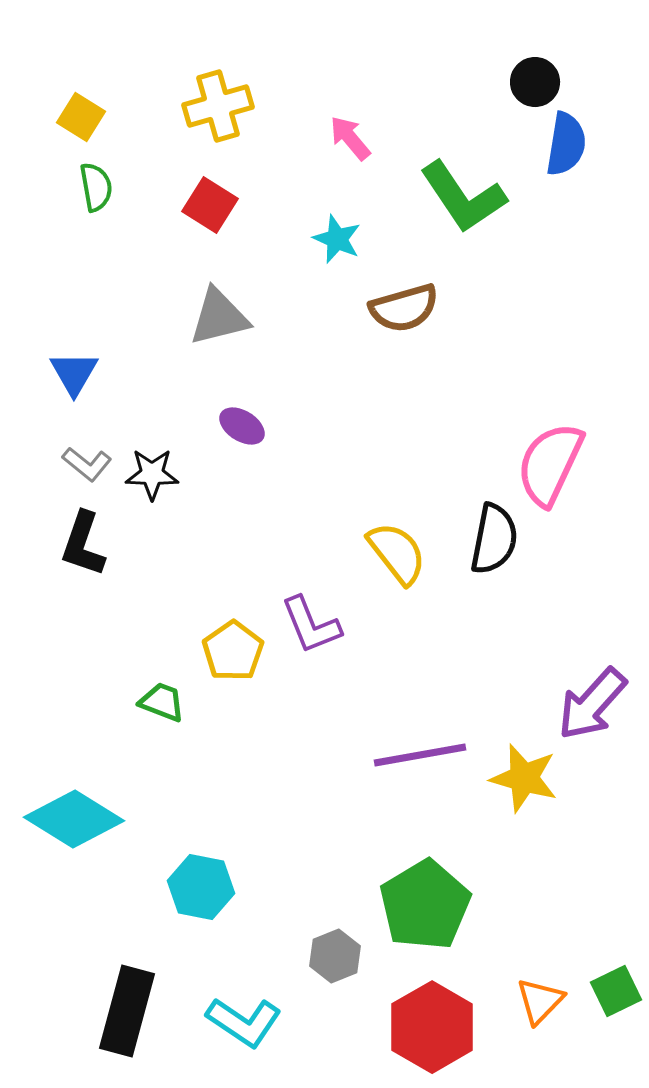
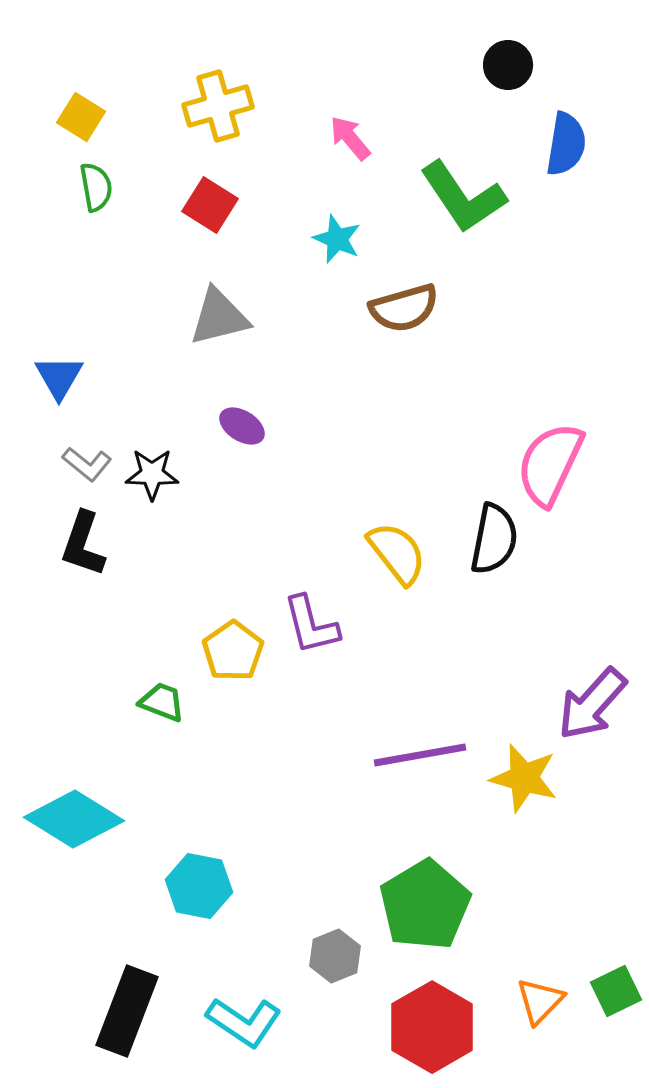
black circle: moved 27 px left, 17 px up
blue triangle: moved 15 px left, 4 px down
purple L-shape: rotated 8 degrees clockwise
cyan hexagon: moved 2 px left, 1 px up
black rectangle: rotated 6 degrees clockwise
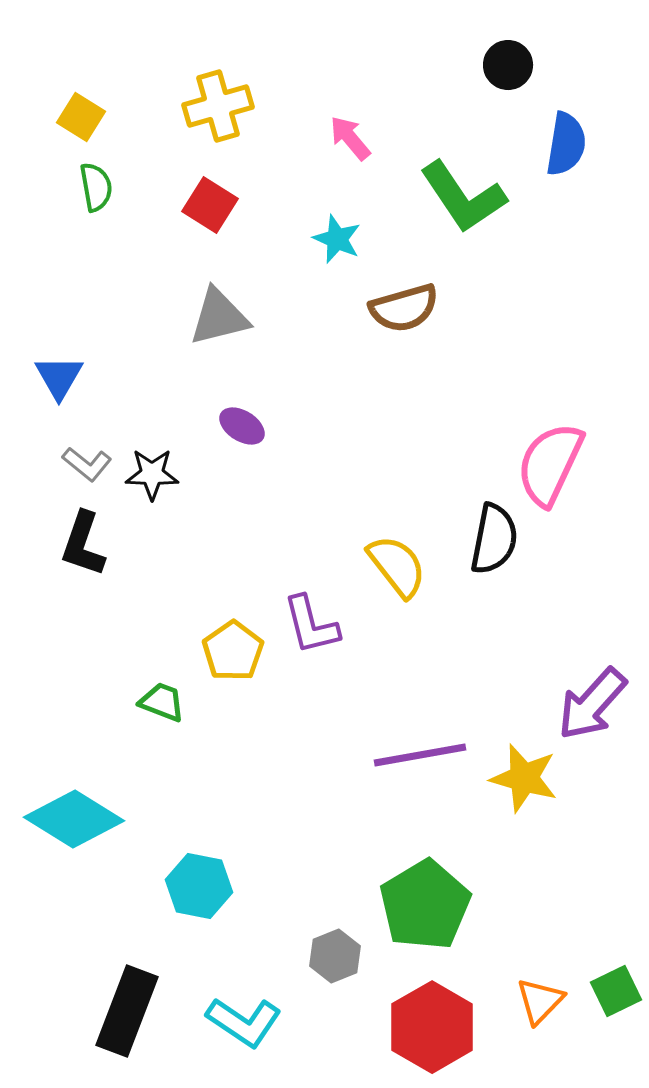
yellow semicircle: moved 13 px down
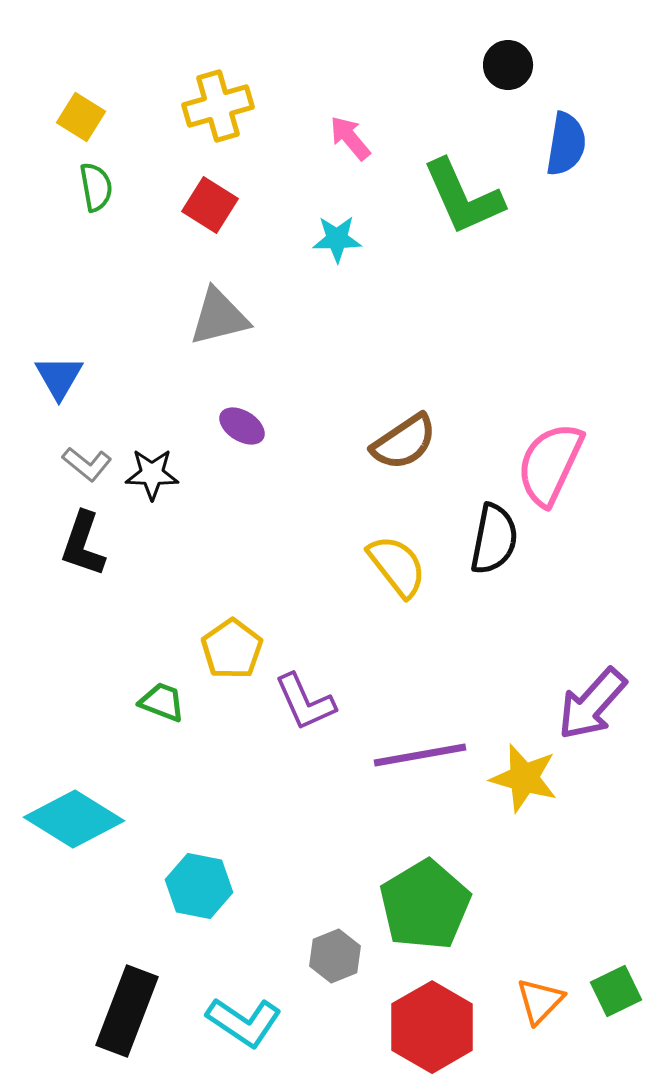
green L-shape: rotated 10 degrees clockwise
cyan star: rotated 24 degrees counterclockwise
brown semicircle: moved 134 px down; rotated 18 degrees counterclockwise
purple L-shape: moved 6 px left, 77 px down; rotated 10 degrees counterclockwise
yellow pentagon: moved 1 px left, 2 px up
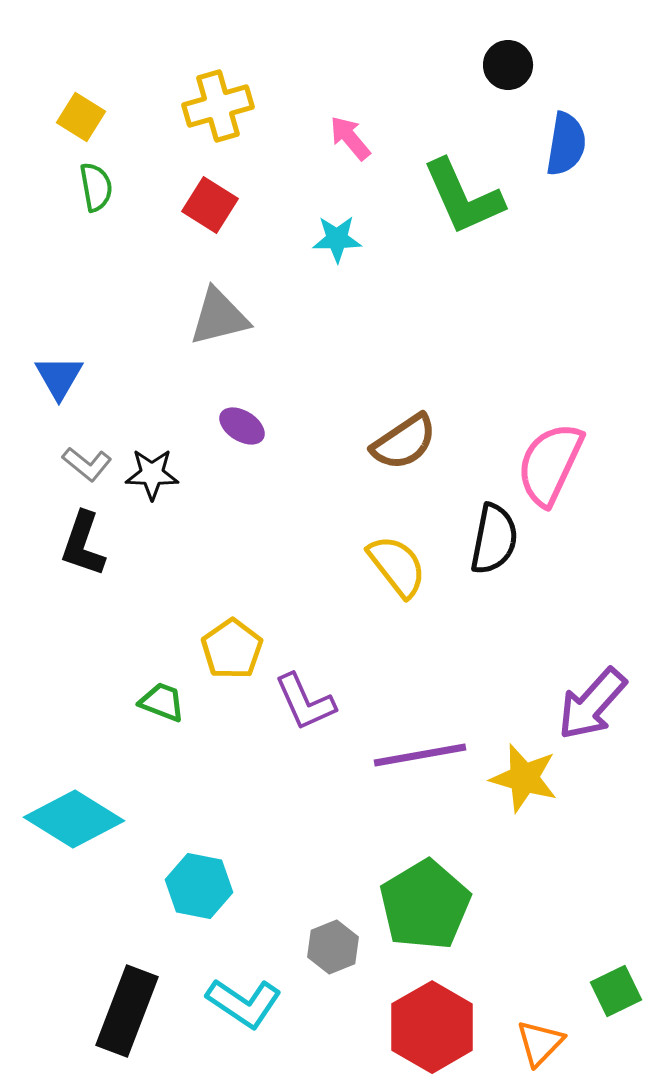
gray hexagon: moved 2 px left, 9 px up
orange triangle: moved 42 px down
cyan L-shape: moved 19 px up
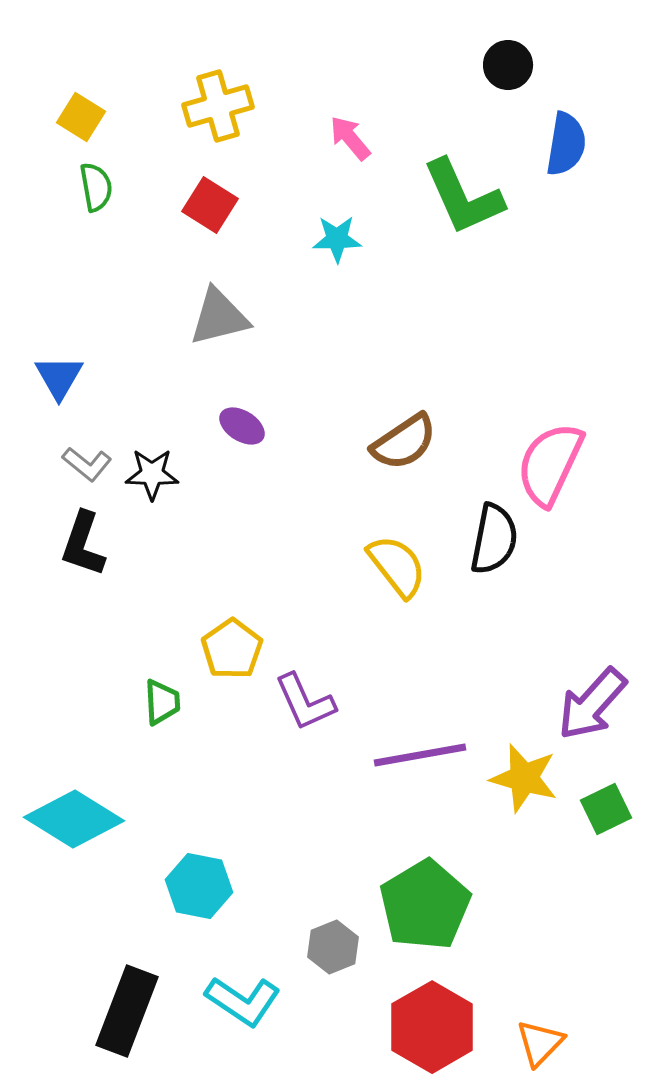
green trapezoid: rotated 66 degrees clockwise
green square: moved 10 px left, 182 px up
cyan L-shape: moved 1 px left, 2 px up
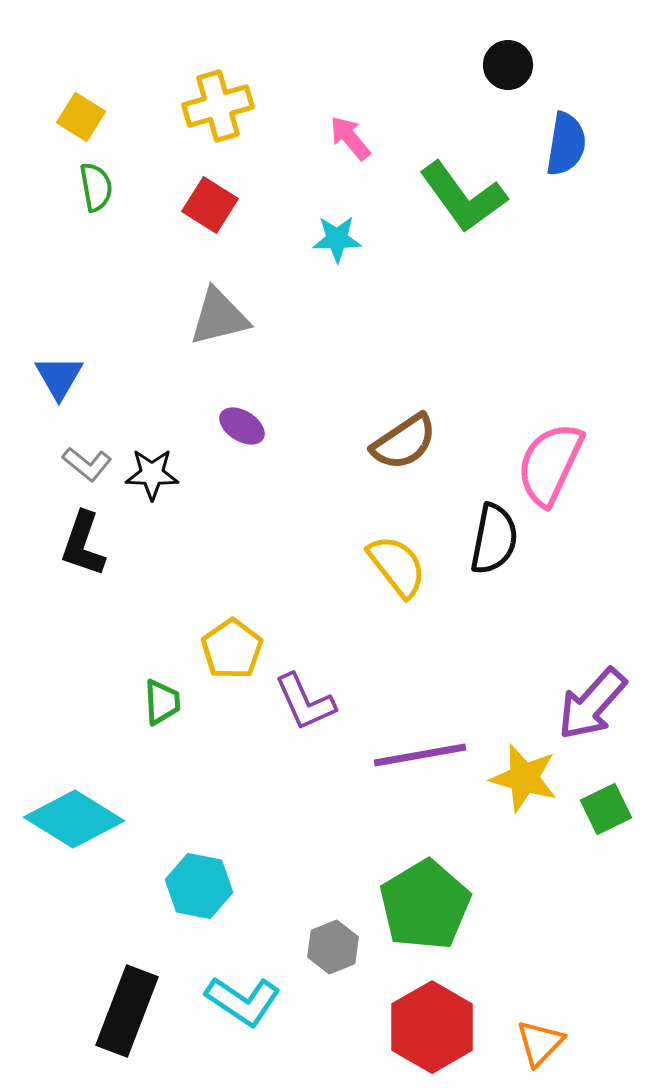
green L-shape: rotated 12 degrees counterclockwise
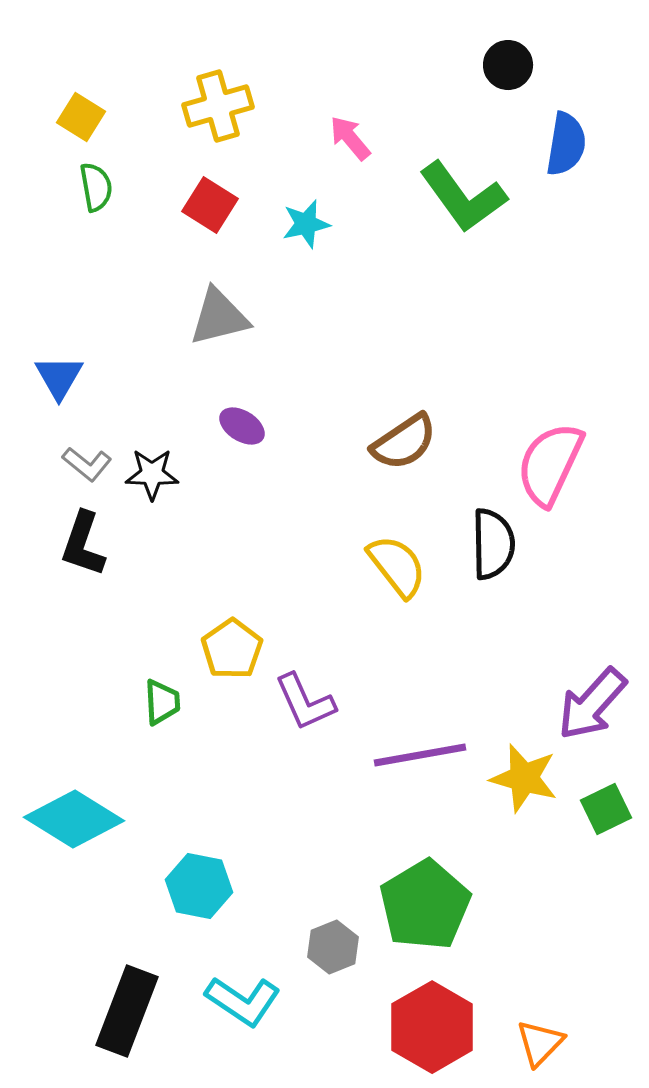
cyan star: moved 31 px left, 15 px up; rotated 12 degrees counterclockwise
black semicircle: moved 1 px left, 5 px down; rotated 12 degrees counterclockwise
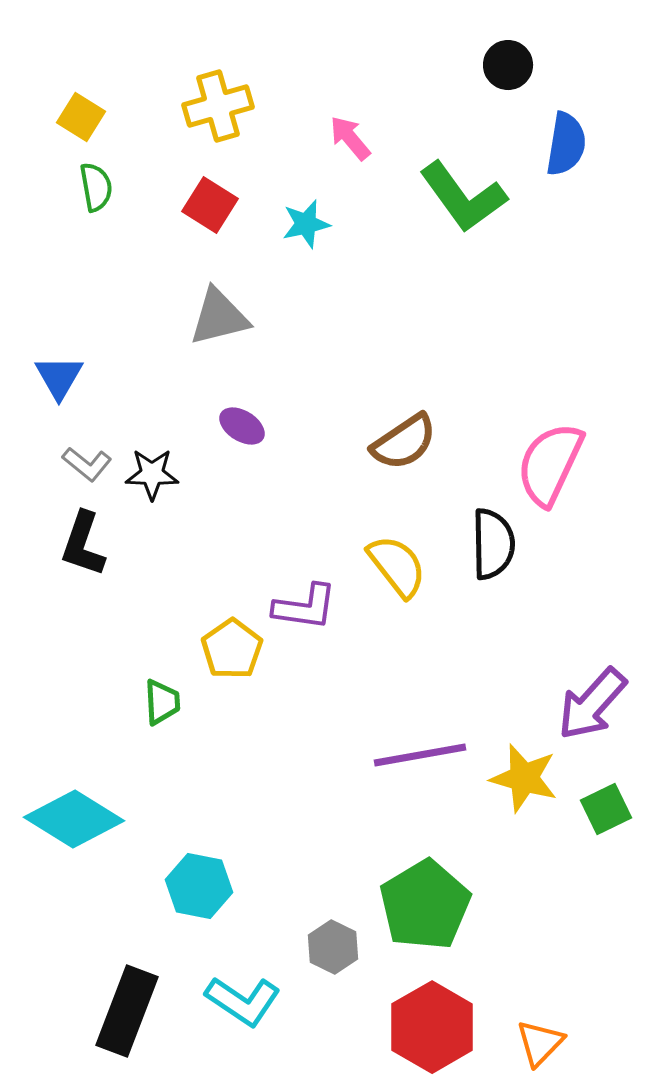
purple L-shape: moved 95 px up; rotated 58 degrees counterclockwise
gray hexagon: rotated 12 degrees counterclockwise
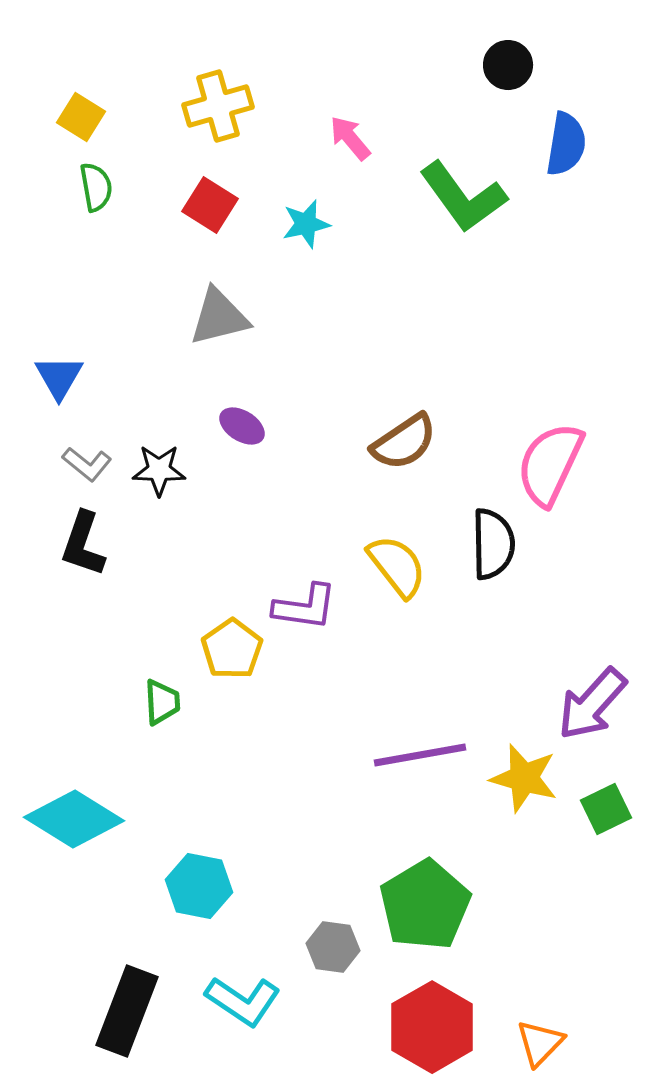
black star: moved 7 px right, 4 px up
gray hexagon: rotated 18 degrees counterclockwise
